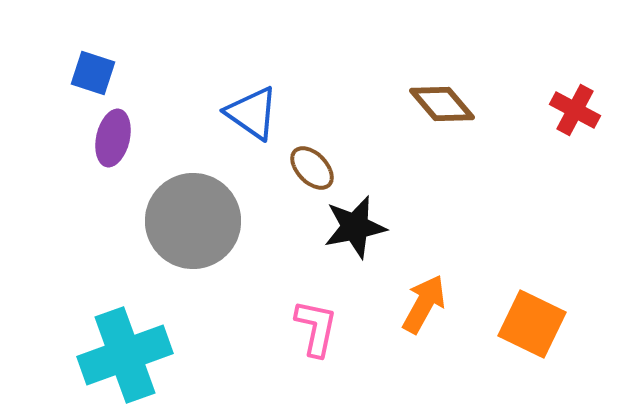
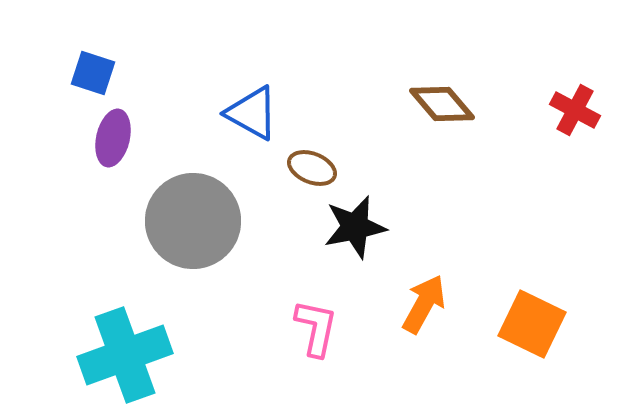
blue triangle: rotated 6 degrees counterclockwise
brown ellipse: rotated 24 degrees counterclockwise
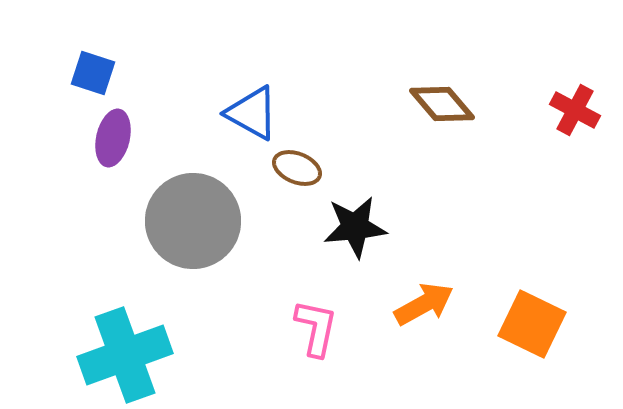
brown ellipse: moved 15 px left
black star: rotated 6 degrees clockwise
orange arrow: rotated 32 degrees clockwise
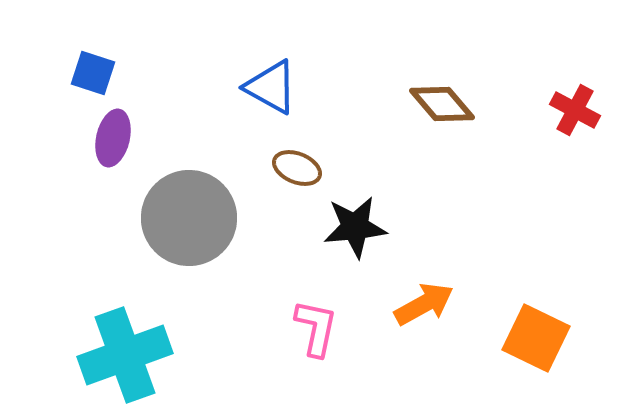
blue triangle: moved 19 px right, 26 px up
gray circle: moved 4 px left, 3 px up
orange square: moved 4 px right, 14 px down
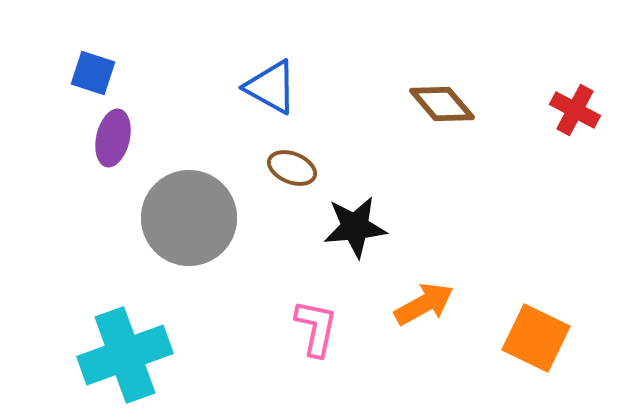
brown ellipse: moved 5 px left
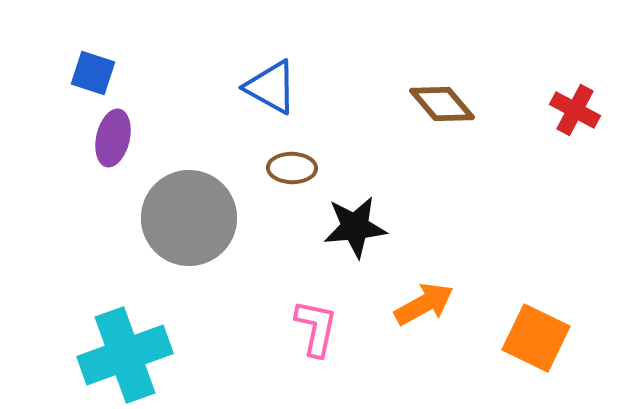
brown ellipse: rotated 21 degrees counterclockwise
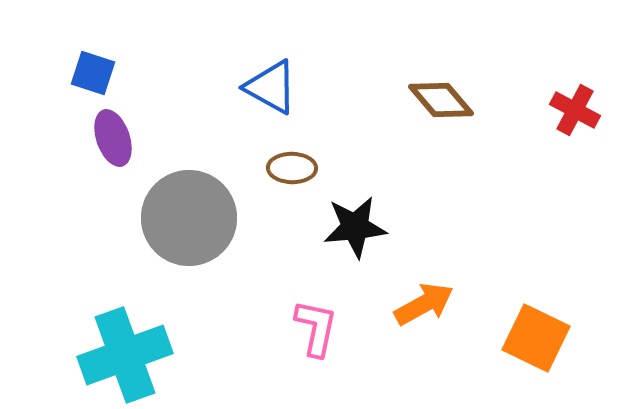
brown diamond: moved 1 px left, 4 px up
purple ellipse: rotated 32 degrees counterclockwise
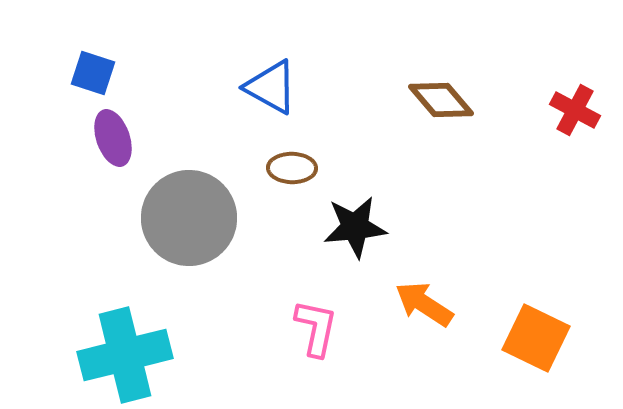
orange arrow: rotated 118 degrees counterclockwise
cyan cross: rotated 6 degrees clockwise
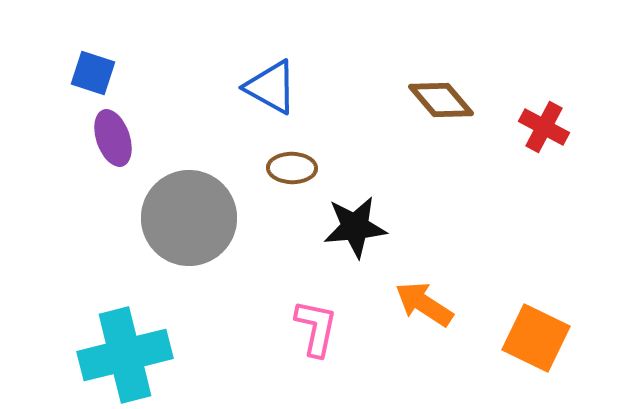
red cross: moved 31 px left, 17 px down
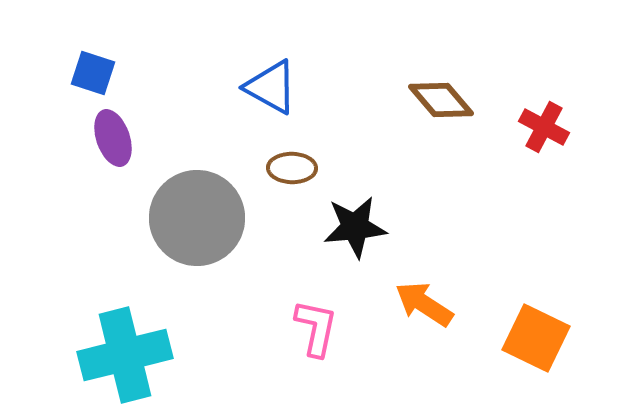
gray circle: moved 8 px right
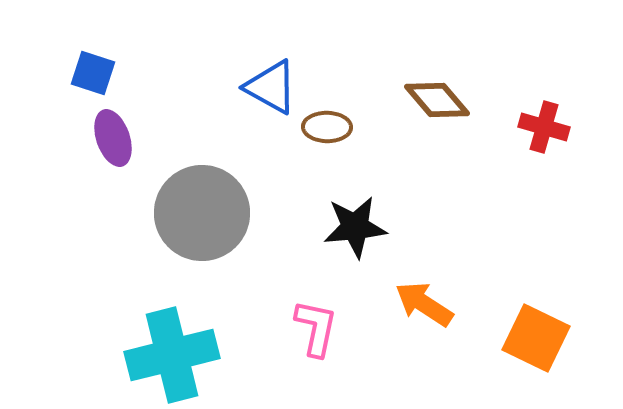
brown diamond: moved 4 px left
red cross: rotated 12 degrees counterclockwise
brown ellipse: moved 35 px right, 41 px up
gray circle: moved 5 px right, 5 px up
cyan cross: moved 47 px right
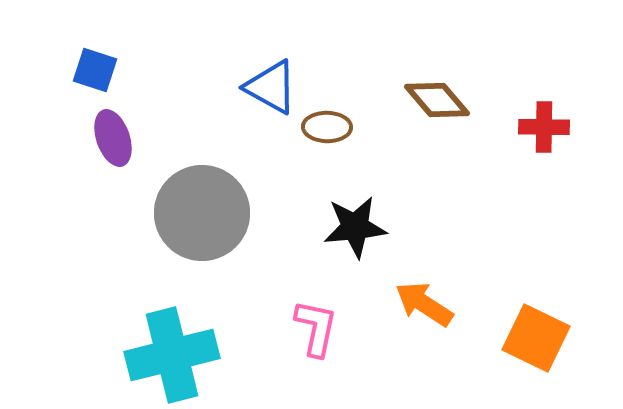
blue square: moved 2 px right, 3 px up
red cross: rotated 15 degrees counterclockwise
